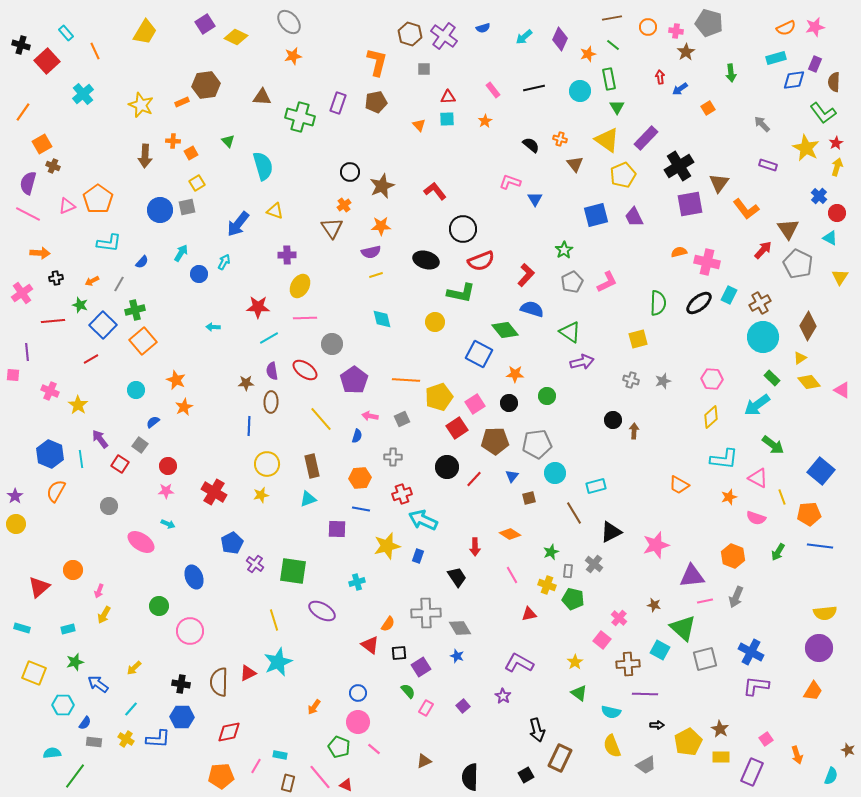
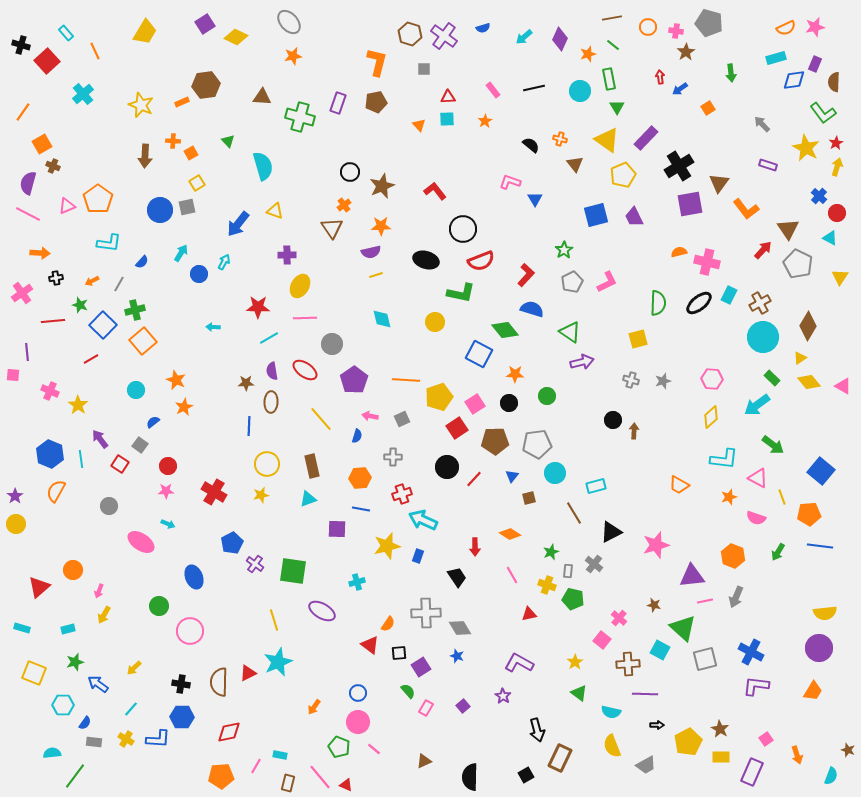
pink triangle at (842, 390): moved 1 px right, 4 px up
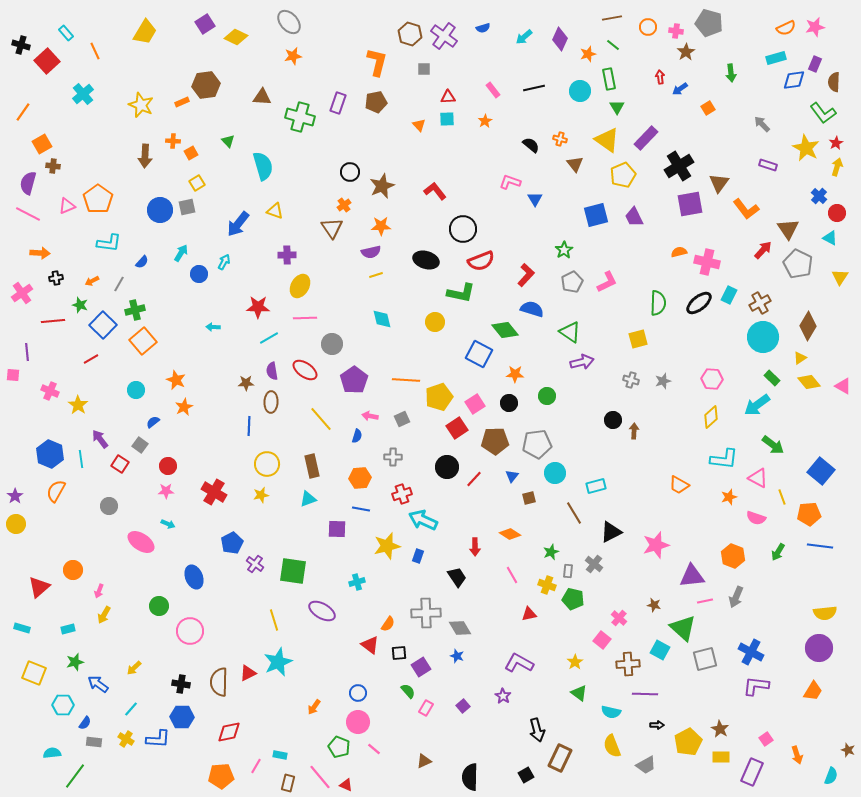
brown cross at (53, 166): rotated 16 degrees counterclockwise
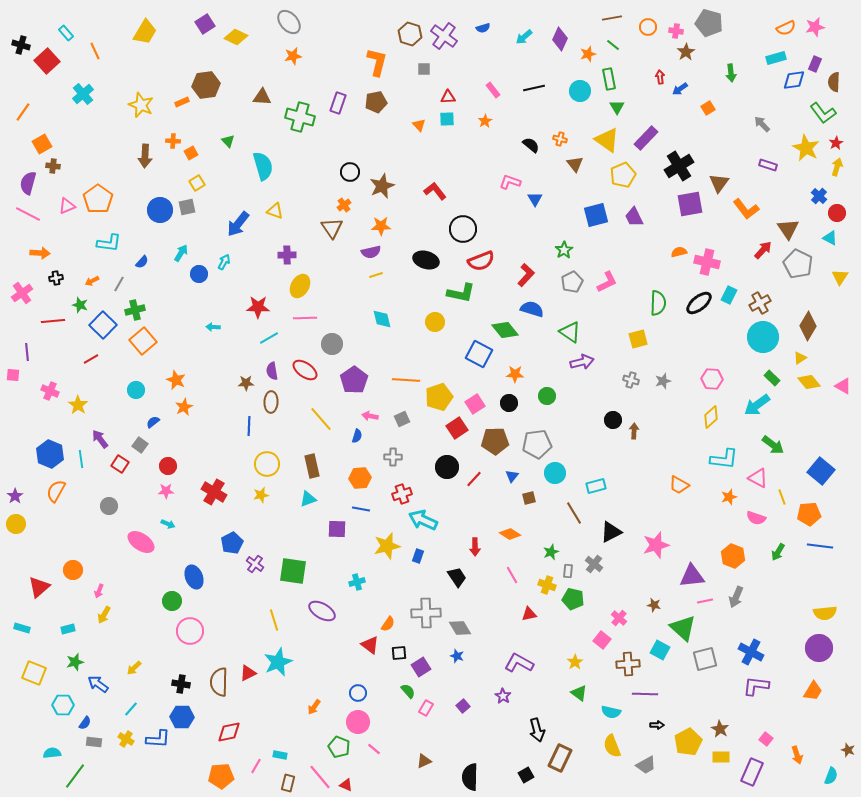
green circle at (159, 606): moved 13 px right, 5 px up
pink square at (766, 739): rotated 16 degrees counterclockwise
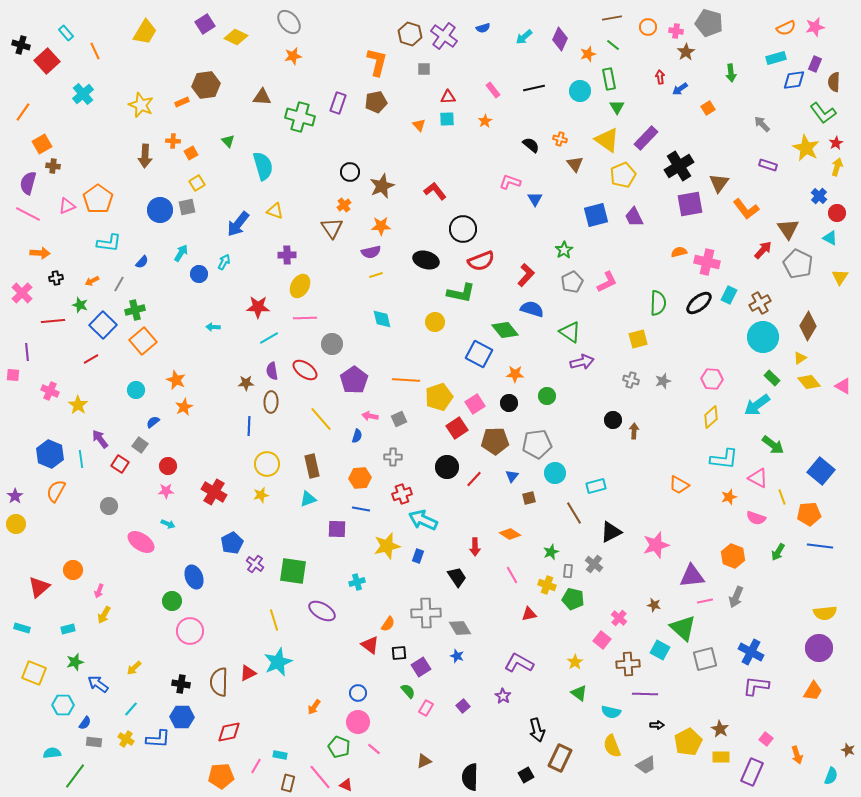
pink cross at (22, 293): rotated 10 degrees counterclockwise
gray square at (402, 419): moved 3 px left
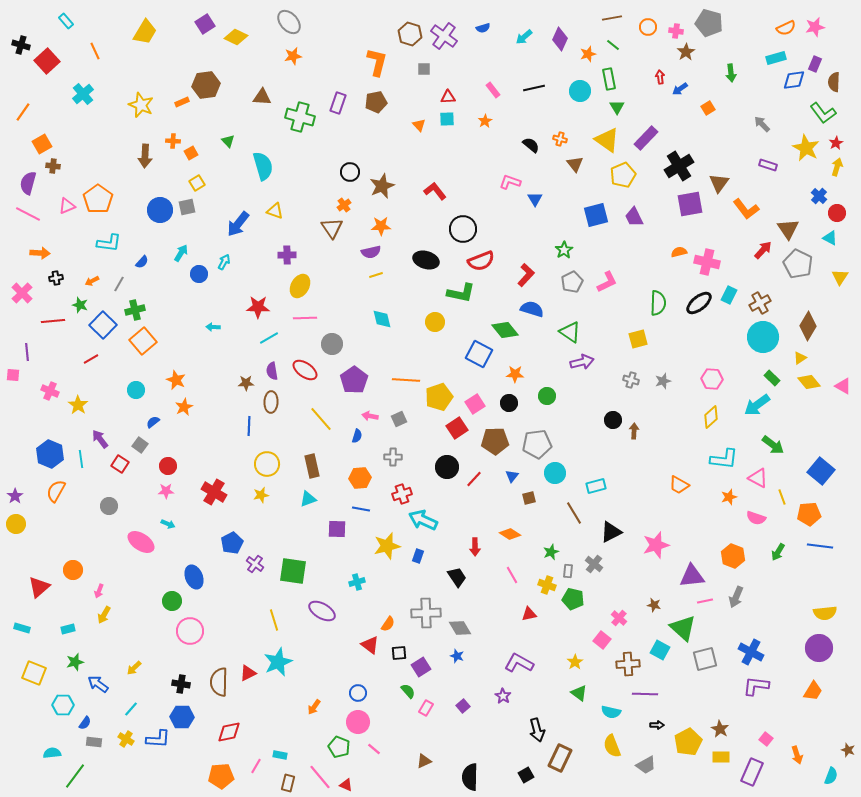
cyan rectangle at (66, 33): moved 12 px up
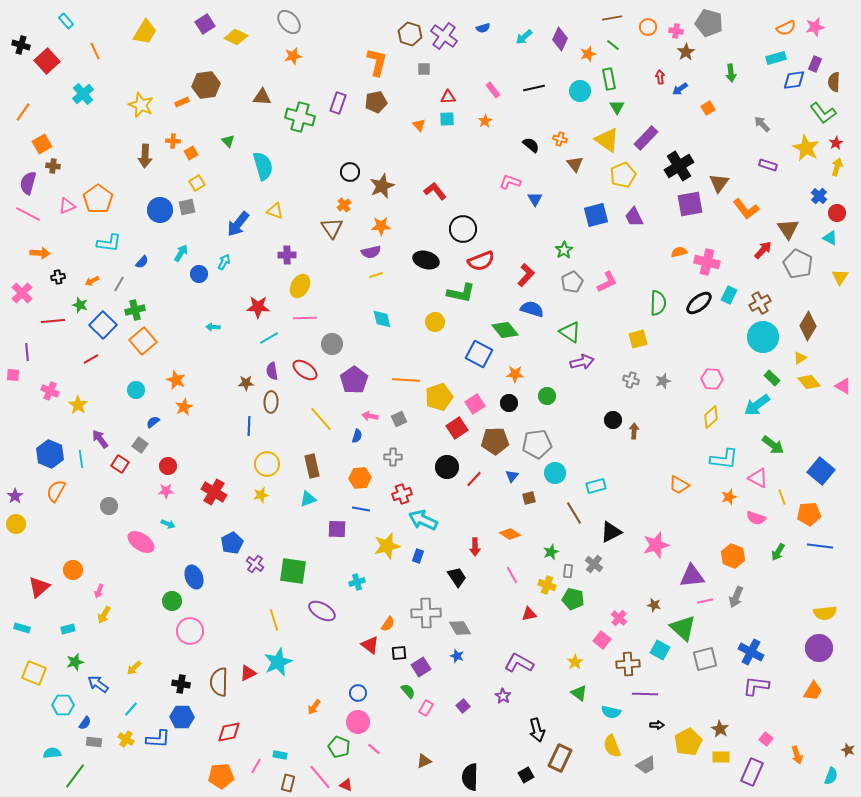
black cross at (56, 278): moved 2 px right, 1 px up
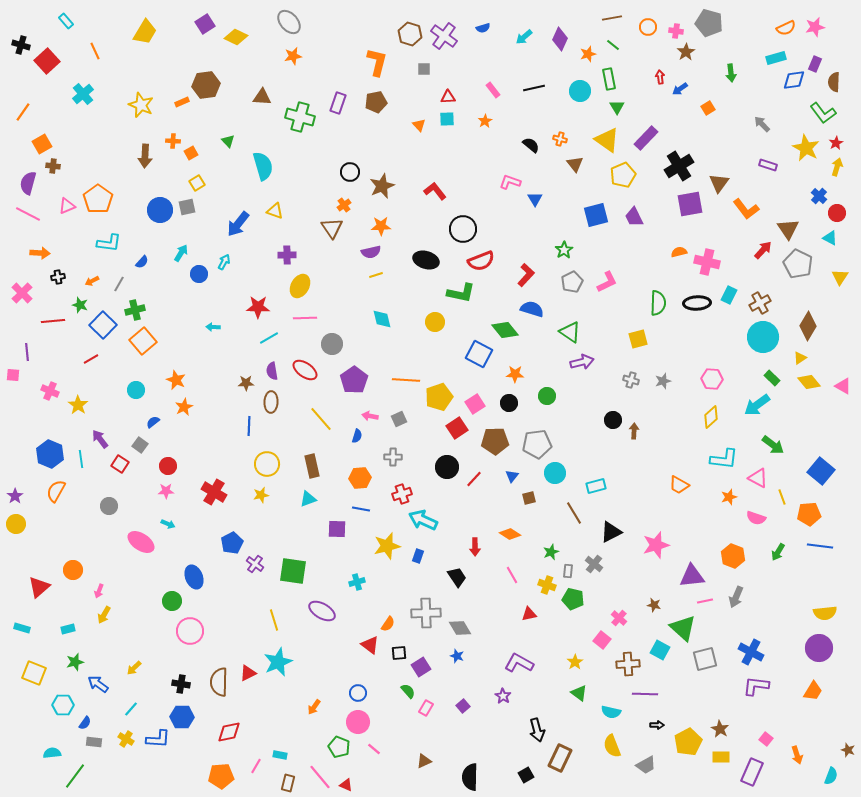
black ellipse at (699, 303): moved 2 px left; rotated 36 degrees clockwise
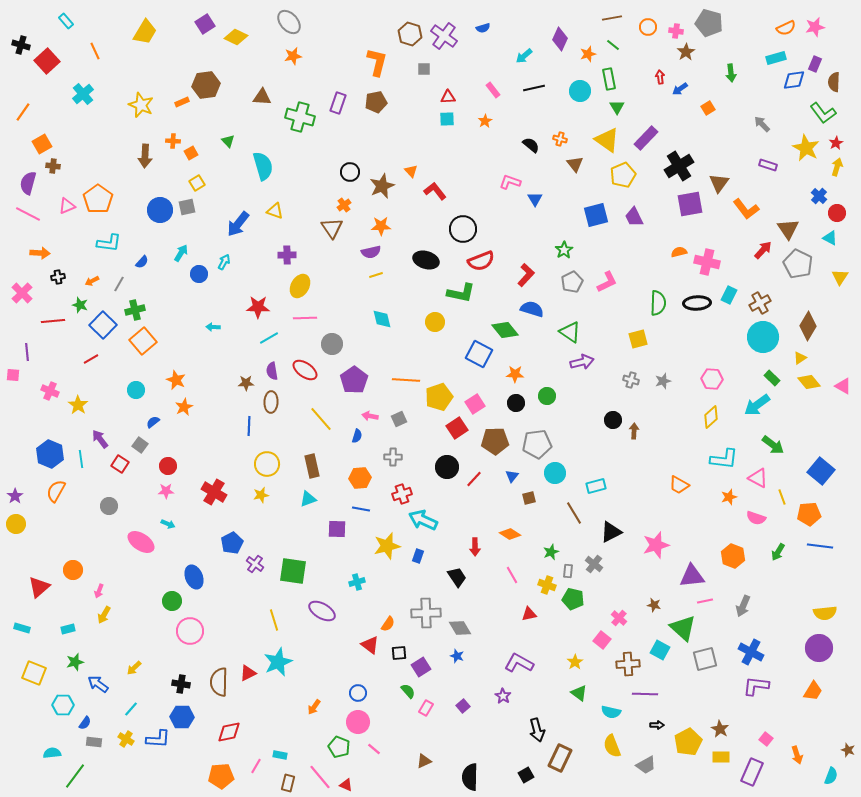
cyan arrow at (524, 37): moved 19 px down
orange triangle at (419, 125): moved 8 px left, 46 px down
black circle at (509, 403): moved 7 px right
gray arrow at (736, 597): moved 7 px right, 9 px down
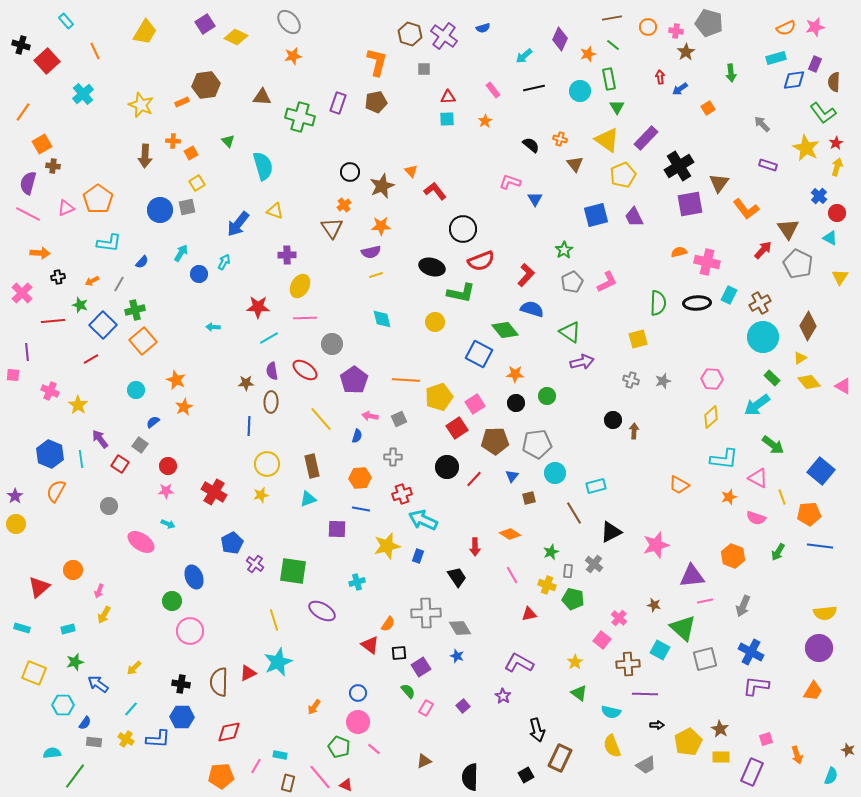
pink triangle at (67, 206): moved 1 px left, 2 px down
black ellipse at (426, 260): moved 6 px right, 7 px down
pink square at (766, 739): rotated 32 degrees clockwise
